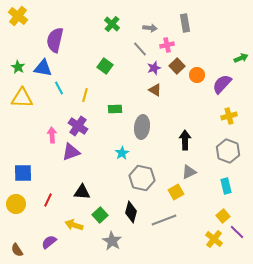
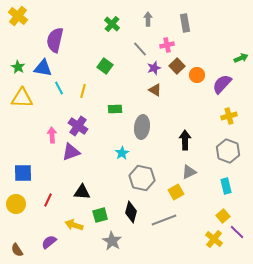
gray arrow at (150, 28): moved 2 px left, 9 px up; rotated 96 degrees counterclockwise
yellow line at (85, 95): moved 2 px left, 4 px up
green square at (100, 215): rotated 28 degrees clockwise
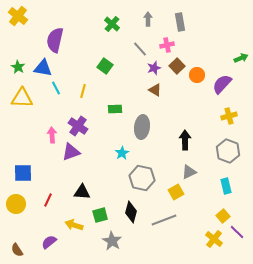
gray rectangle at (185, 23): moved 5 px left, 1 px up
cyan line at (59, 88): moved 3 px left
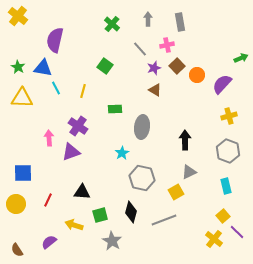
pink arrow at (52, 135): moved 3 px left, 3 px down
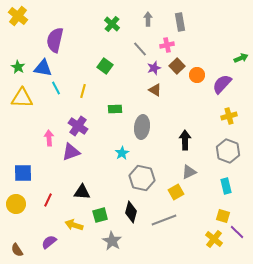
yellow square at (223, 216): rotated 32 degrees counterclockwise
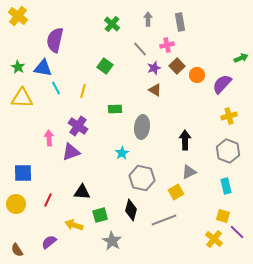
black diamond at (131, 212): moved 2 px up
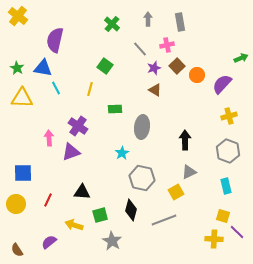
green star at (18, 67): moved 1 px left, 1 px down
yellow line at (83, 91): moved 7 px right, 2 px up
yellow cross at (214, 239): rotated 36 degrees counterclockwise
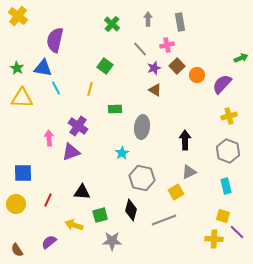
gray star at (112, 241): rotated 30 degrees counterclockwise
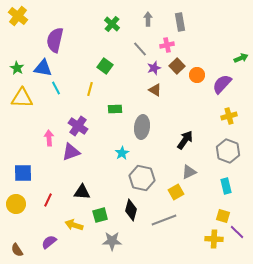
black arrow at (185, 140): rotated 36 degrees clockwise
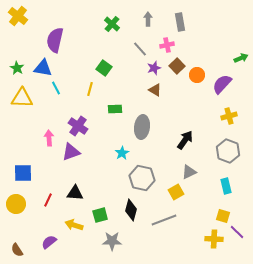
green square at (105, 66): moved 1 px left, 2 px down
black triangle at (82, 192): moved 7 px left, 1 px down
